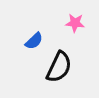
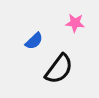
black semicircle: moved 2 px down; rotated 12 degrees clockwise
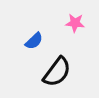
black semicircle: moved 2 px left, 3 px down
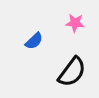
black semicircle: moved 15 px right
